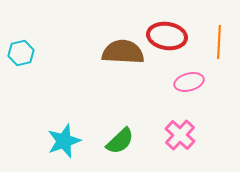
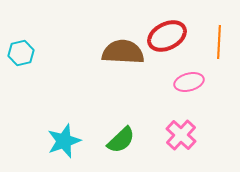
red ellipse: rotated 36 degrees counterclockwise
pink cross: moved 1 px right
green semicircle: moved 1 px right, 1 px up
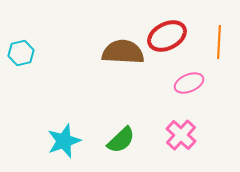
pink ellipse: moved 1 px down; rotated 8 degrees counterclockwise
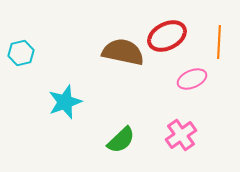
brown semicircle: rotated 9 degrees clockwise
pink ellipse: moved 3 px right, 4 px up
pink cross: rotated 12 degrees clockwise
cyan star: moved 1 px right, 39 px up
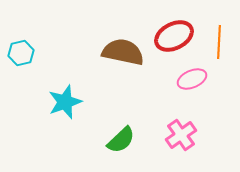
red ellipse: moved 7 px right
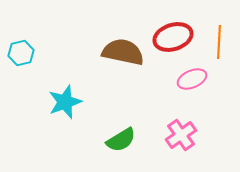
red ellipse: moved 1 px left, 1 px down; rotated 9 degrees clockwise
green semicircle: rotated 12 degrees clockwise
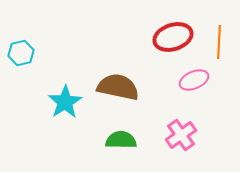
brown semicircle: moved 5 px left, 35 px down
pink ellipse: moved 2 px right, 1 px down
cyan star: rotated 12 degrees counterclockwise
green semicircle: rotated 148 degrees counterclockwise
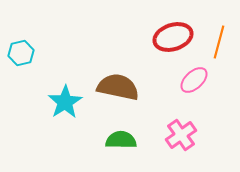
orange line: rotated 12 degrees clockwise
pink ellipse: rotated 20 degrees counterclockwise
